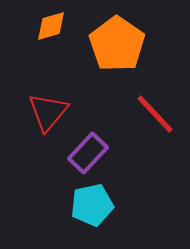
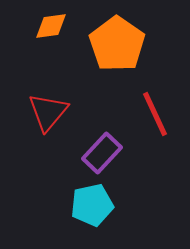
orange diamond: rotated 8 degrees clockwise
red line: rotated 18 degrees clockwise
purple rectangle: moved 14 px right
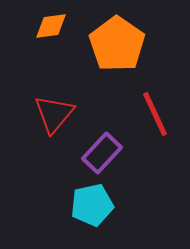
red triangle: moved 6 px right, 2 px down
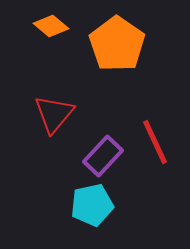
orange diamond: rotated 48 degrees clockwise
red line: moved 28 px down
purple rectangle: moved 1 px right, 3 px down
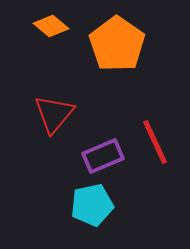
purple rectangle: rotated 24 degrees clockwise
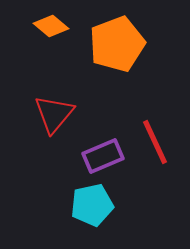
orange pentagon: rotated 16 degrees clockwise
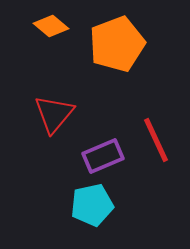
red line: moved 1 px right, 2 px up
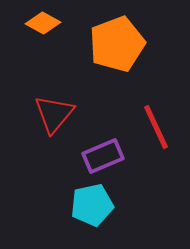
orange diamond: moved 8 px left, 3 px up; rotated 12 degrees counterclockwise
red line: moved 13 px up
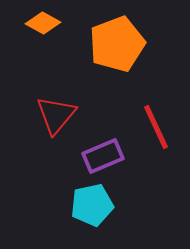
red triangle: moved 2 px right, 1 px down
